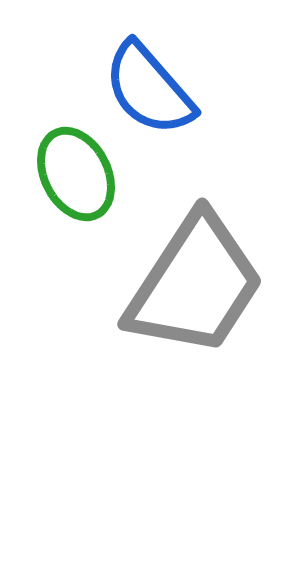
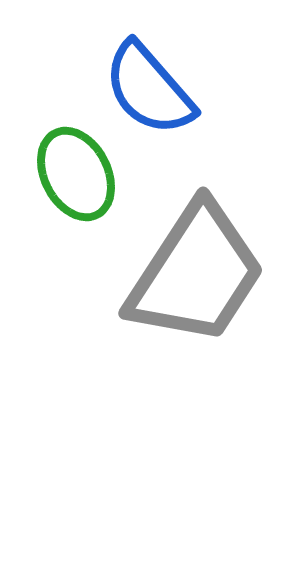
gray trapezoid: moved 1 px right, 11 px up
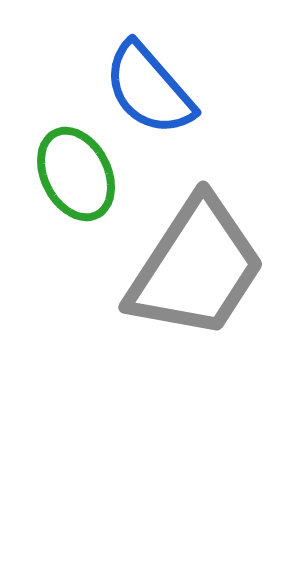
gray trapezoid: moved 6 px up
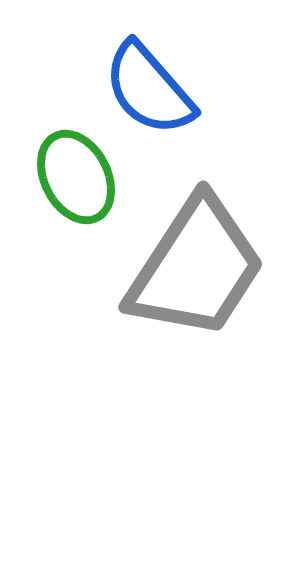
green ellipse: moved 3 px down
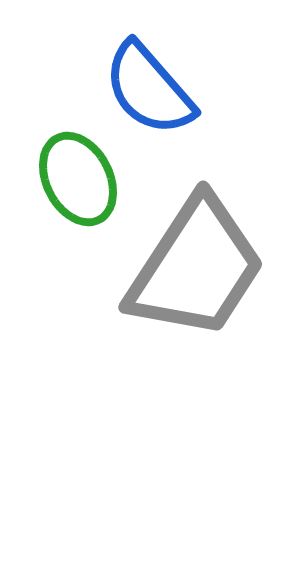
green ellipse: moved 2 px right, 2 px down
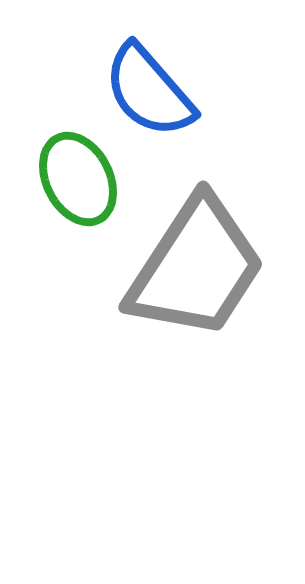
blue semicircle: moved 2 px down
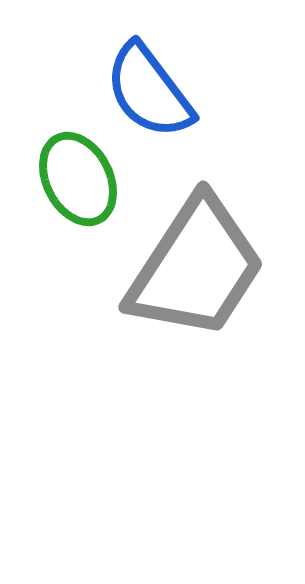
blue semicircle: rotated 4 degrees clockwise
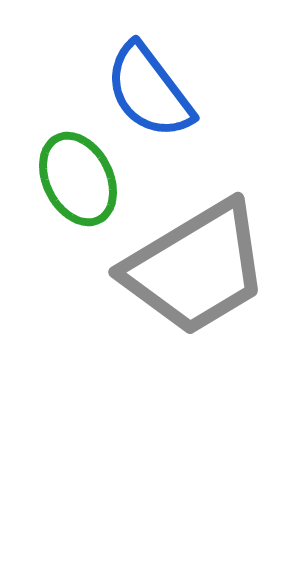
gray trapezoid: rotated 26 degrees clockwise
